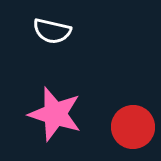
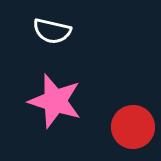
pink star: moved 13 px up
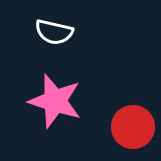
white semicircle: moved 2 px right, 1 px down
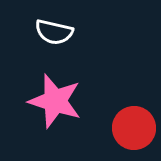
red circle: moved 1 px right, 1 px down
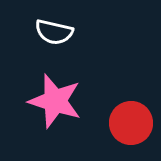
red circle: moved 3 px left, 5 px up
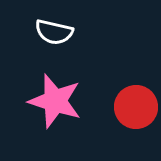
red circle: moved 5 px right, 16 px up
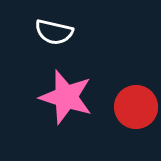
pink star: moved 11 px right, 4 px up
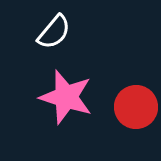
white semicircle: rotated 63 degrees counterclockwise
